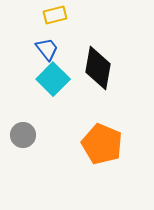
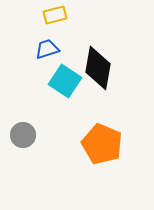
blue trapezoid: rotated 70 degrees counterclockwise
cyan square: moved 12 px right, 2 px down; rotated 12 degrees counterclockwise
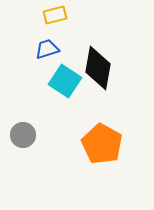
orange pentagon: rotated 6 degrees clockwise
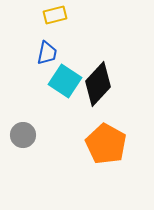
blue trapezoid: moved 4 px down; rotated 120 degrees clockwise
black diamond: moved 16 px down; rotated 33 degrees clockwise
orange pentagon: moved 4 px right
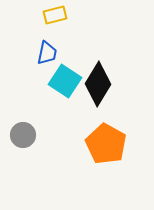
black diamond: rotated 12 degrees counterclockwise
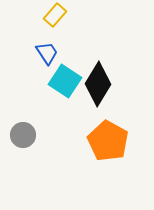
yellow rectangle: rotated 35 degrees counterclockwise
blue trapezoid: rotated 45 degrees counterclockwise
orange pentagon: moved 2 px right, 3 px up
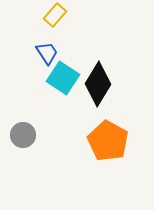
cyan square: moved 2 px left, 3 px up
